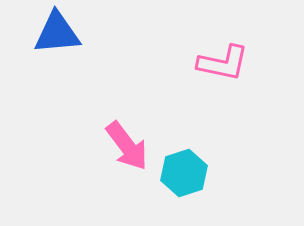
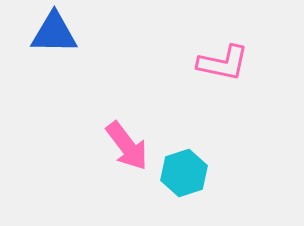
blue triangle: moved 3 px left; rotated 6 degrees clockwise
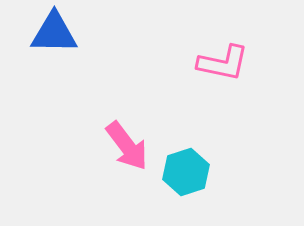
cyan hexagon: moved 2 px right, 1 px up
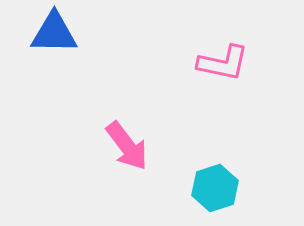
cyan hexagon: moved 29 px right, 16 px down
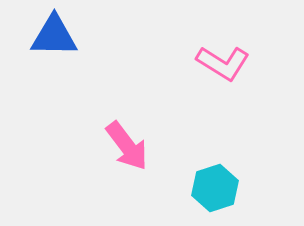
blue triangle: moved 3 px down
pink L-shape: rotated 20 degrees clockwise
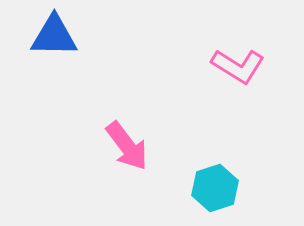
pink L-shape: moved 15 px right, 3 px down
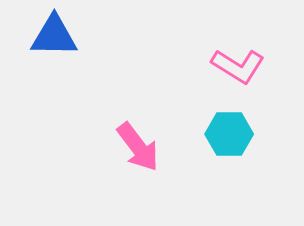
pink arrow: moved 11 px right, 1 px down
cyan hexagon: moved 14 px right, 54 px up; rotated 18 degrees clockwise
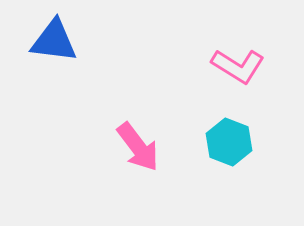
blue triangle: moved 5 px down; rotated 6 degrees clockwise
cyan hexagon: moved 8 px down; rotated 21 degrees clockwise
